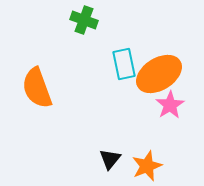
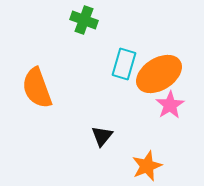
cyan rectangle: rotated 28 degrees clockwise
black triangle: moved 8 px left, 23 px up
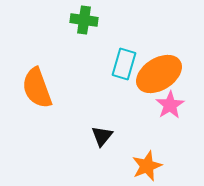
green cross: rotated 12 degrees counterclockwise
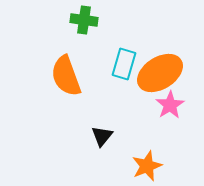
orange ellipse: moved 1 px right, 1 px up
orange semicircle: moved 29 px right, 12 px up
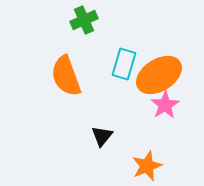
green cross: rotated 32 degrees counterclockwise
orange ellipse: moved 1 px left, 2 px down
pink star: moved 5 px left
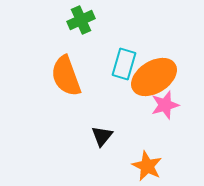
green cross: moved 3 px left
orange ellipse: moved 5 px left, 2 px down
pink star: rotated 16 degrees clockwise
orange star: rotated 24 degrees counterclockwise
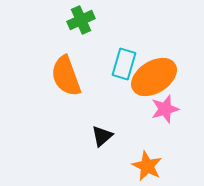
pink star: moved 4 px down
black triangle: rotated 10 degrees clockwise
